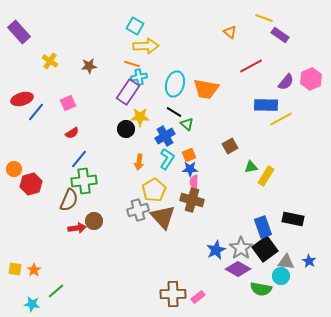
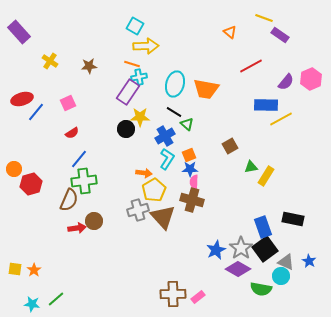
orange arrow at (139, 162): moved 5 px right, 11 px down; rotated 91 degrees counterclockwise
gray triangle at (286, 262): rotated 18 degrees clockwise
green line at (56, 291): moved 8 px down
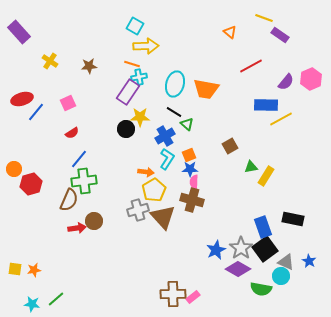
orange arrow at (144, 173): moved 2 px right, 1 px up
orange star at (34, 270): rotated 24 degrees clockwise
pink rectangle at (198, 297): moved 5 px left
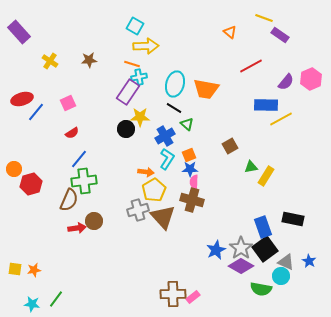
brown star at (89, 66): moved 6 px up
black line at (174, 112): moved 4 px up
purple diamond at (238, 269): moved 3 px right, 3 px up
green line at (56, 299): rotated 12 degrees counterclockwise
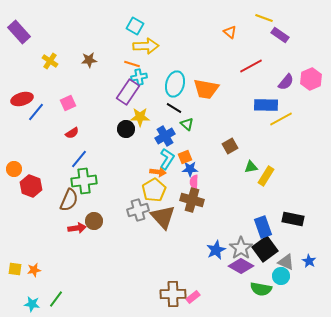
orange square at (189, 155): moved 4 px left, 2 px down
orange arrow at (146, 172): moved 12 px right
red hexagon at (31, 184): moved 2 px down; rotated 25 degrees counterclockwise
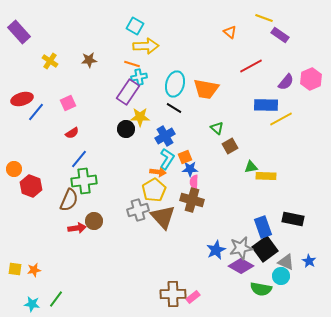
green triangle at (187, 124): moved 30 px right, 4 px down
yellow rectangle at (266, 176): rotated 60 degrees clockwise
gray star at (241, 248): rotated 25 degrees clockwise
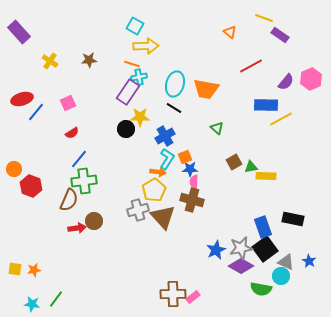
brown square at (230, 146): moved 4 px right, 16 px down
